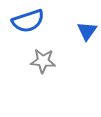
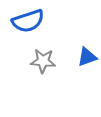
blue triangle: moved 26 px down; rotated 35 degrees clockwise
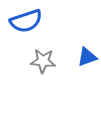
blue semicircle: moved 2 px left
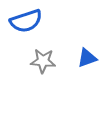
blue triangle: moved 1 px down
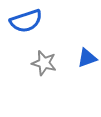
gray star: moved 1 px right, 2 px down; rotated 10 degrees clockwise
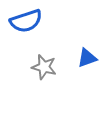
gray star: moved 4 px down
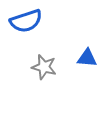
blue triangle: rotated 25 degrees clockwise
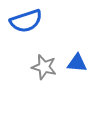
blue triangle: moved 10 px left, 5 px down
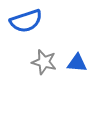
gray star: moved 5 px up
